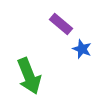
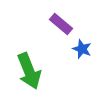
green arrow: moved 5 px up
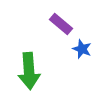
green arrow: rotated 18 degrees clockwise
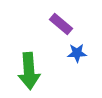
blue star: moved 5 px left, 4 px down; rotated 24 degrees counterclockwise
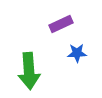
purple rectangle: rotated 65 degrees counterclockwise
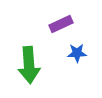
green arrow: moved 6 px up
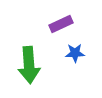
blue star: moved 2 px left
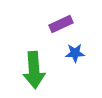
green arrow: moved 5 px right, 5 px down
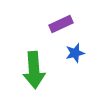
blue star: rotated 12 degrees counterclockwise
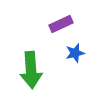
green arrow: moved 3 px left
